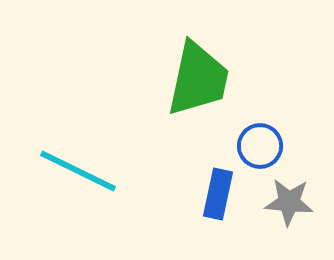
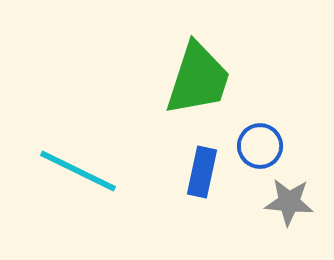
green trapezoid: rotated 6 degrees clockwise
blue rectangle: moved 16 px left, 22 px up
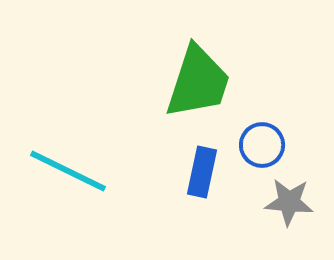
green trapezoid: moved 3 px down
blue circle: moved 2 px right, 1 px up
cyan line: moved 10 px left
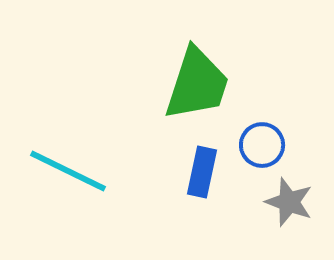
green trapezoid: moved 1 px left, 2 px down
gray star: rotated 15 degrees clockwise
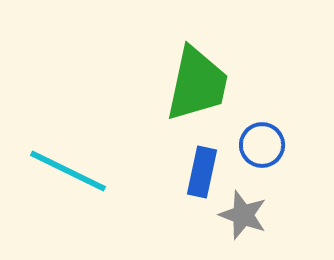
green trapezoid: rotated 6 degrees counterclockwise
gray star: moved 46 px left, 13 px down
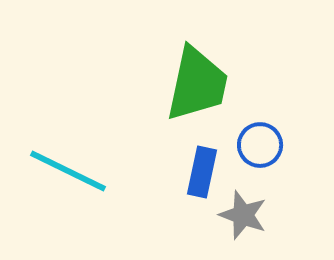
blue circle: moved 2 px left
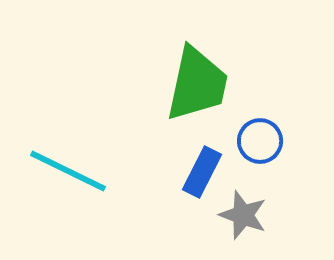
blue circle: moved 4 px up
blue rectangle: rotated 15 degrees clockwise
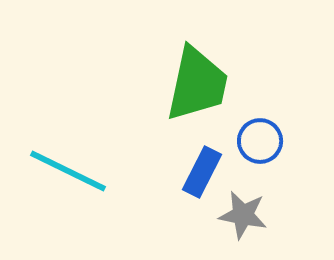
gray star: rotated 9 degrees counterclockwise
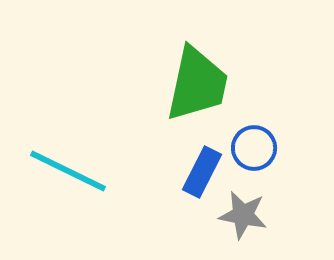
blue circle: moved 6 px left, 7 px down
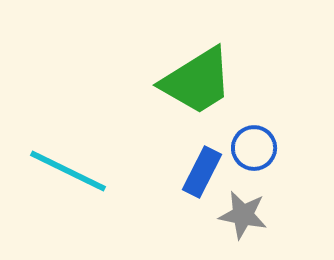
green trapezoid: moved 3 px up; rotated 46 degrees clockwise
